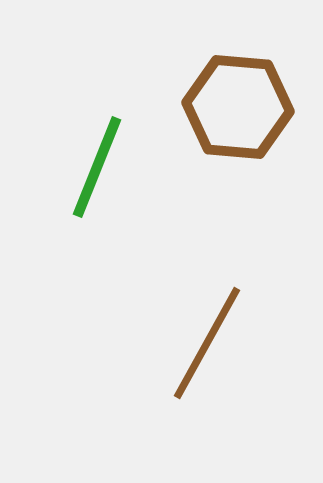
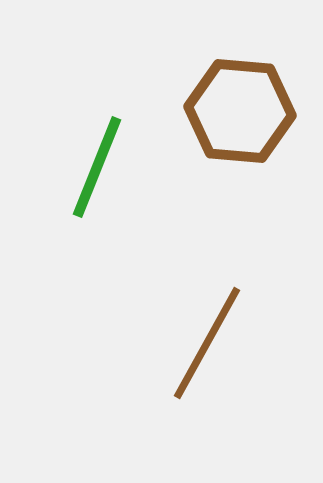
brown hexagon: moved 2 px right, 4 px down
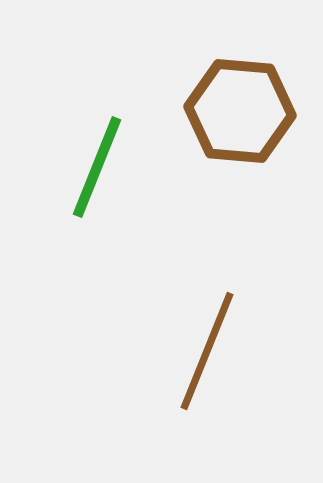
brown line: moved 8 px down; rotated 7 degrees counterclockwise
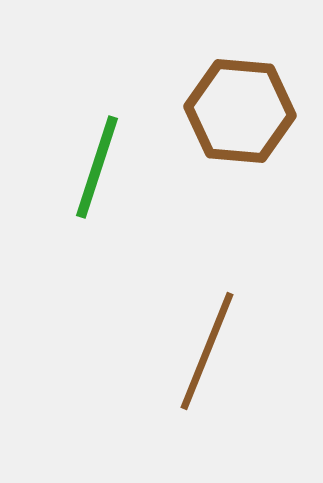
green line: rotated 4 degrees counterclockwise
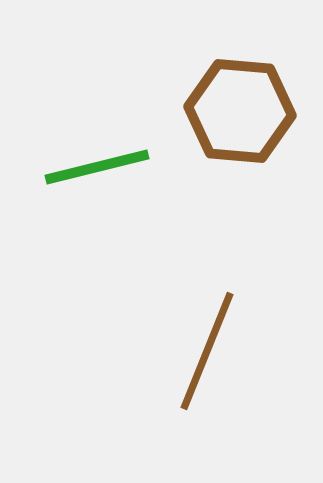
green line: rotated 58 degrees clockwise
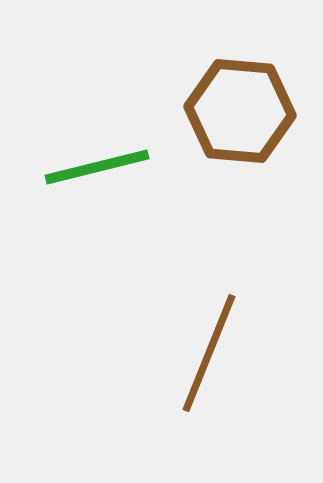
brown line: moved 2 px right, 2 px down
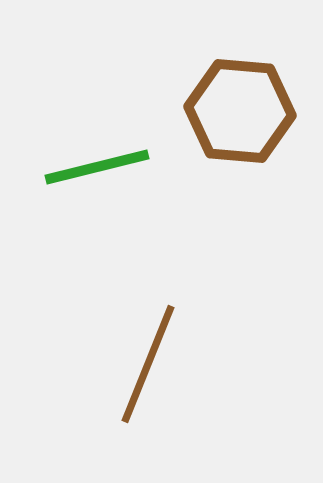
brown line: moved 61 px left, 11 px down
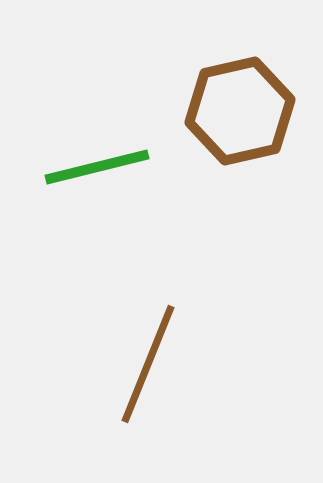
brown hexagon: rotated 18 degrees counterclockwise
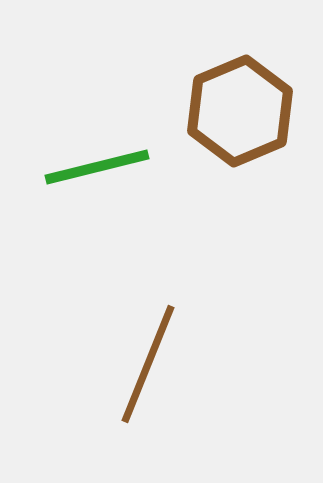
brown hexagon: rotated 10 degrees counterclockwise
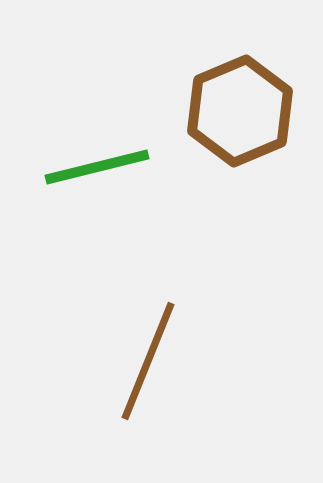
brown line: moved 3 px up
